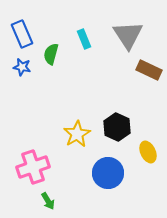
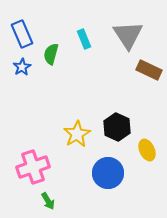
blue star: rotated 30 degrees clockwise
yellow ellipse: moved 1 px left, 2 px up
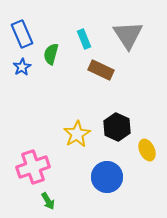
brown rectangle: moved 48 px left
blue circle: moved 1 px left, 4 px down
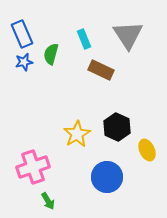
blue star: moved 2 px right, 5 px up; rotated 18 degrees clockwise
